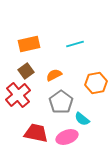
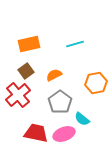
gray pentagon: moved 1 px left
pink ellipse: moved 3 px left, 3 px up
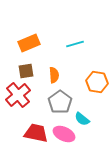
orange rectangle: moved 1 px up; rotated 10 degrees counterclockwise
brown square: rotated 28 degrees clockwise
orange semicircle: rotated 112 degrees clockwise
orange hexagon: moved 1 px right, 1 px up; rotated 20 degrees clockwise
pink ellipse: rotated 45 degrees clockwise
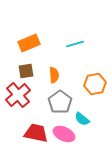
orange hexagon: moved 2 px left, 2 px down; rotated 20 degrees counterclockwise
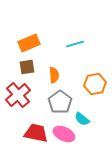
brown square: moved 1 px right, 4 px up
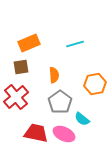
brown square: moved 6 px left
red cross: moved 2 px left, 2 px down
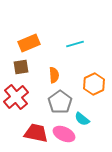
orange hexagon: moved 1 px left; rotated 15 degrees counterclockwise
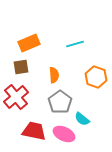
orange hexagon: moved 2 px right, 7 px up; rotated 15 degrees counterclockwise
red trapezoid: moved 2 px left, 2 px up
